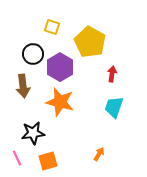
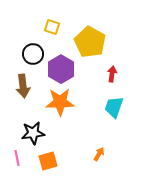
purple hexagon: moved 1 px right, 2 px down
orange star: rotated 16 degrees counterclockwise
pink line: rotated 14 degrees clockwise
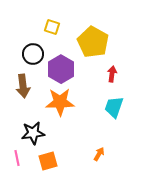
yellow pentagon: moved 3 px right
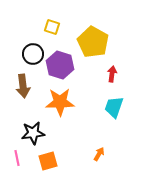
purple hexagon: moved 1 px left, 4 px up; rotated 12 degrees counterclockwise
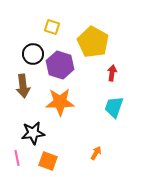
red arrow: moved 1 px up
orange arrow: moved 3 px left, 1 px up
orange square: rotated 36 degrees clockwise
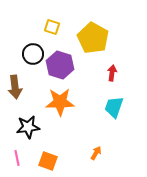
yellow pentagon: moved 4 px up
brown arrow: moved 8 px left, 1 px down
black star: moved 5 px left, 6 px up
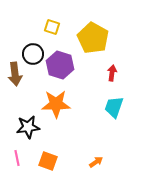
brown arrow: moved 13 px up
orange star: moved 4 px left, 2 px down
orange arrow: moved 9 px down; rotated 24 degrees clockwise
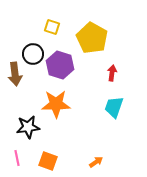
yellow pentagon: moved 1 px left
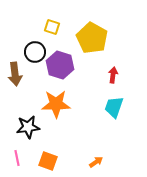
black circle: moved 2 px right, 2 px up
red arrow: moved 1 px right, 2 px down
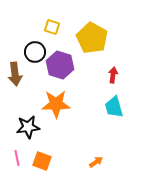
cyan trapezoid: rotated 35 degrees counterclockwise
orange square: moved 6 px left
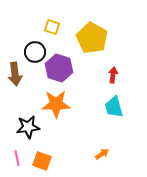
purple hexagon: moved 1 px left, 3 px down
orange arrow: moved 6 px right, 8 px up
